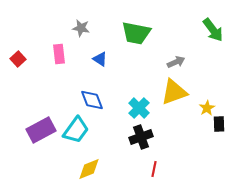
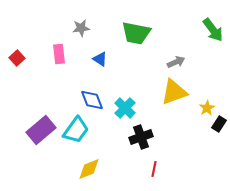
gray star: rotated 18 degrees counterclockwise
red square: moved 1 px left, 1 px up
cyan cross: moved 14 px left
black rectangle: rotated 35 degrees clockwise
purple rectangle: rotated 12 degrees counterclockwise
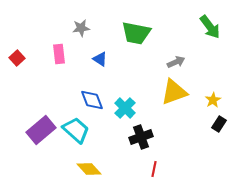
green arrow: moved 3 px left, 3 px up
yellow star: moved 6 px right, 8 px up
cyan trapezoid: rotated 84 degrees counterclockwise
yellow diamond: rotated 70 degrees clockwise
